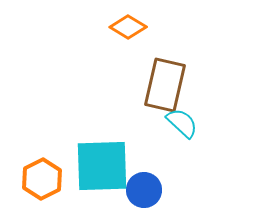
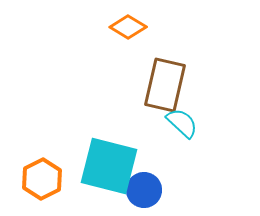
cyan square: moved 7 px right; rotated 16 degrees clockwise
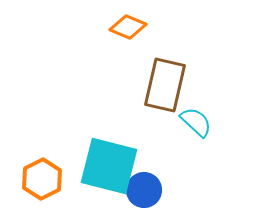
orange diamond: rotated 9 degrees counterclockwise
cyan semicircle: moved 14 px right, 1 px up
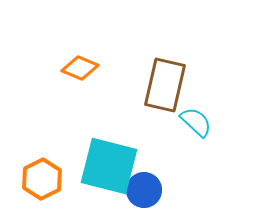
orange diamond: moved 48 px left, 41 px down
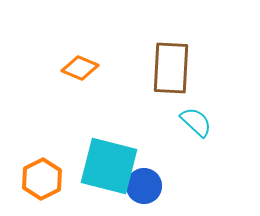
brown rectangle: moved 6 px right, 17 px up; rotated 10 degrees counterclockwise
blue circle: moved 4 px up
